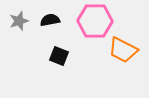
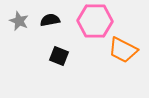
gray star: rotated 30 degrees counterclockwise
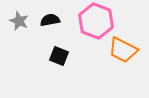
pink hexagon: moved 1 px right; rotated 20 degrees clockwise
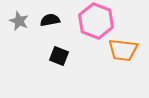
orange trapezoid: rotated 20 degrees counterclockwise
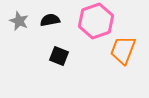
pink hexagon: rotated 20 degrees clockwise
orange trapezoid: rotated 104 degrees clockwise
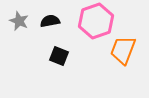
black semicircle: moved 1 px down
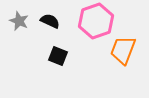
black semicircle: rotated 36 degrees clockwise
black square: moved 1 px left
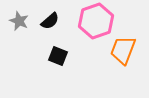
black semicircle: rotated 114 degrees clockwise
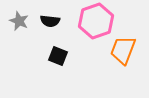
black semicircle: rotated 48 degrees clockwise
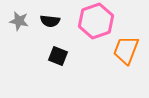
gray star: rotated 12 degrees counterclockwise
orange trapezoid: moved 3 px right
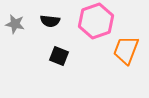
gray star: moved 4 px left, 3 px down
black square: moved 1 px right
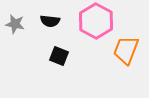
pink hexagon: rotated 12 degrees counterclockwise
